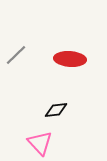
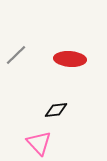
pink triangle: moved 1 px left
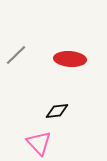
black diamond: moved 1 px right, 1 px down
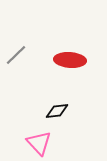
red ellipse: moved 1 px down
